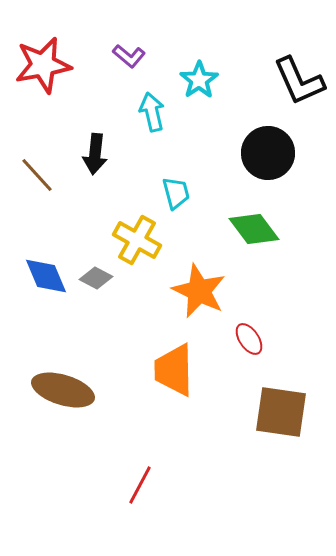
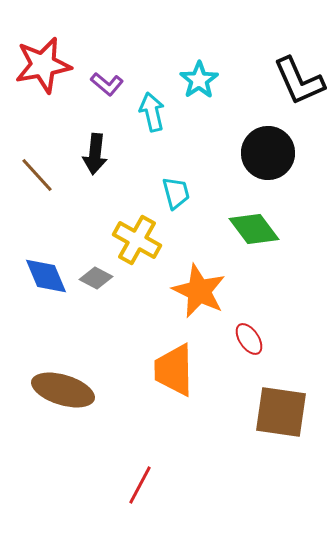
purple L-shape: moved 22 px left, 28 px down
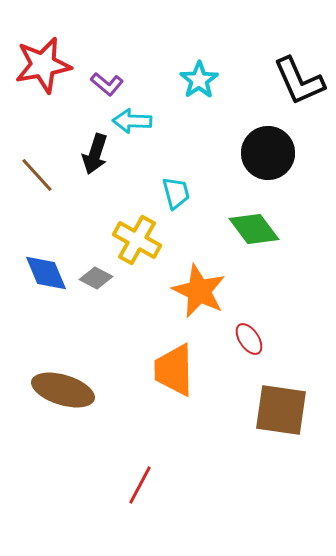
cyan arrow: moved 20 px left, 9 px down; rotated 75 degrees counterclockwise
black arrow: rotated 12 degrees clockwise
blue diamond: moved 3 px up
brown square: moved 2 px up
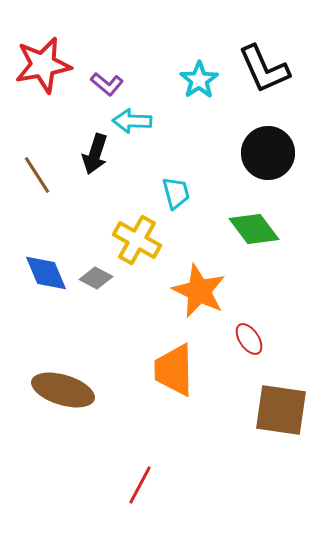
black L-shape: moved 35 px left, 12 px up
brown line: rotated 9 degrees clockwise
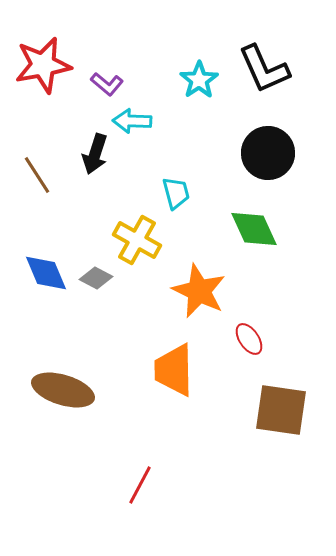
green diamond: rotated 12 degrees clockwise
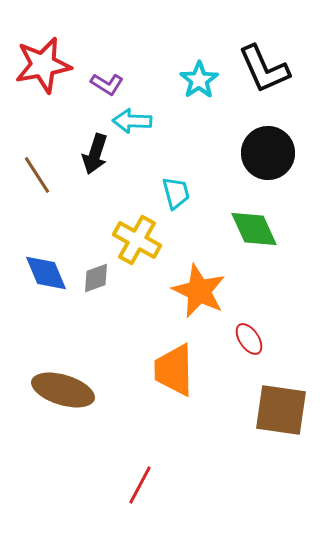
purple L-shape: rotated 8 degrees counterclockwise
gray diamond: rotated 48 degrees counterclockwise
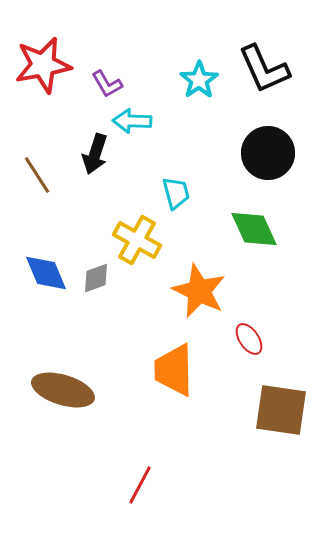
purple L-shape: rotated 28 degrees clockwise
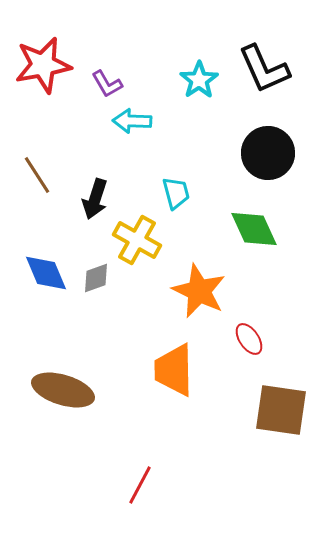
black arrow: moved 45 px down
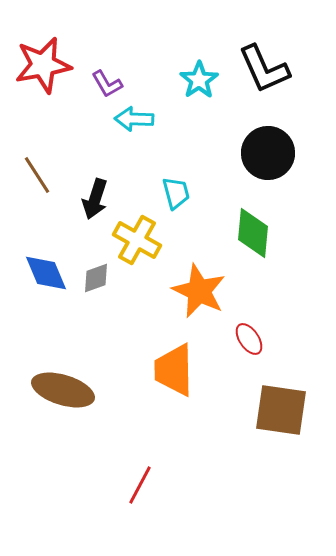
cyan arrow: moved 2 px right, 2 px up
green diamond: moved 1 px left, 4 px down; rotated 30 degrees clockwise
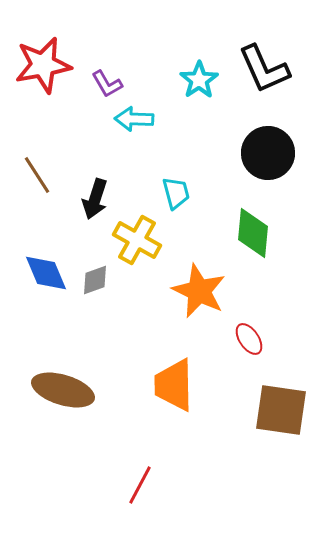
gray diamond: moved 1 px left, 2 px down
orange trapezoid: moved 15 px down
